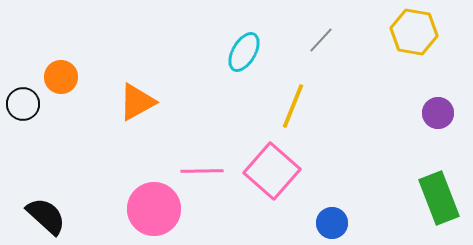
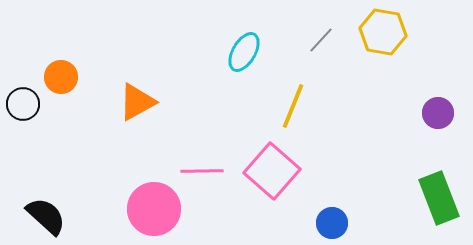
yellow hexagon: moved 31 px left
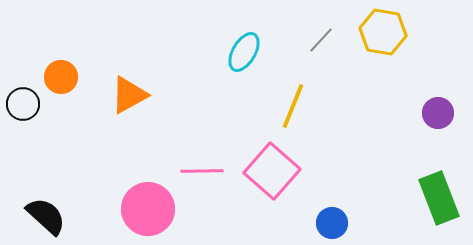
orange triangle: moved 8 px left, 7 px up
pink circle: moved 6 px left
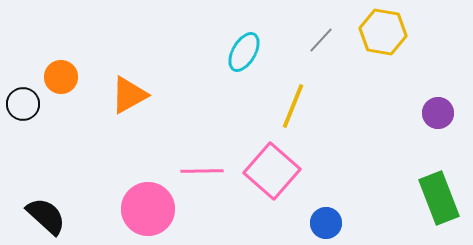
blue circle: moved 6 px left
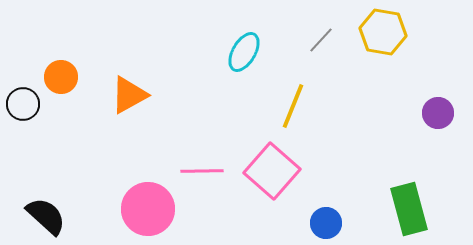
green rectangle: moved 30 px left, 11 px down; rotated 6 degrees clockwise
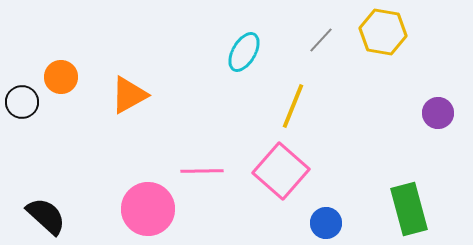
black circle: moved 1 px left, 2 px up
pink square: moved 9 px right
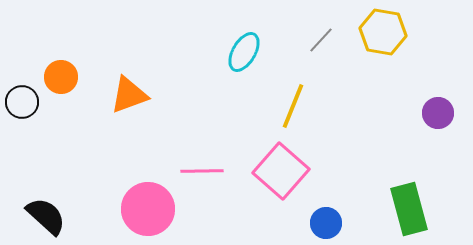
orange triangle: rotated 9 degrees clockwise
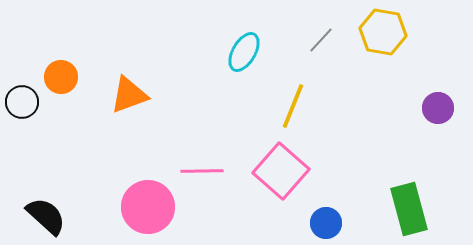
purple circle: moved 5 px up
pink circle: moved 2 px up
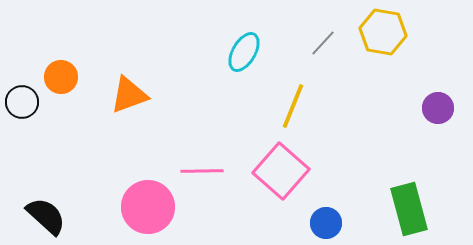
gray line: moved 2 px right, 3 px down
